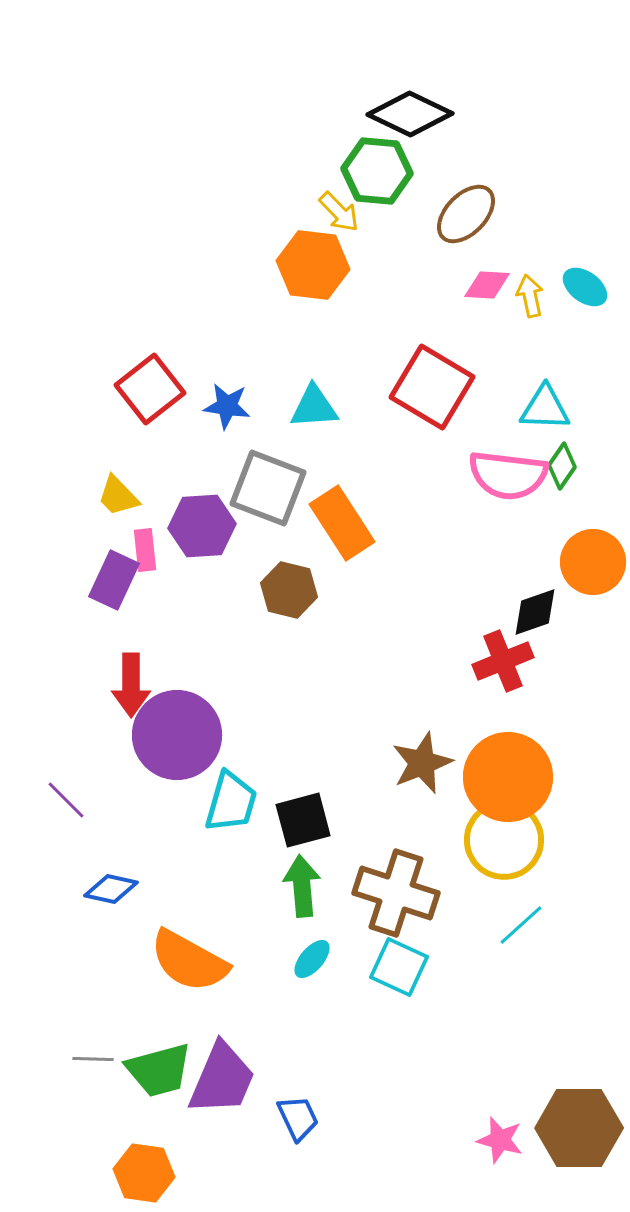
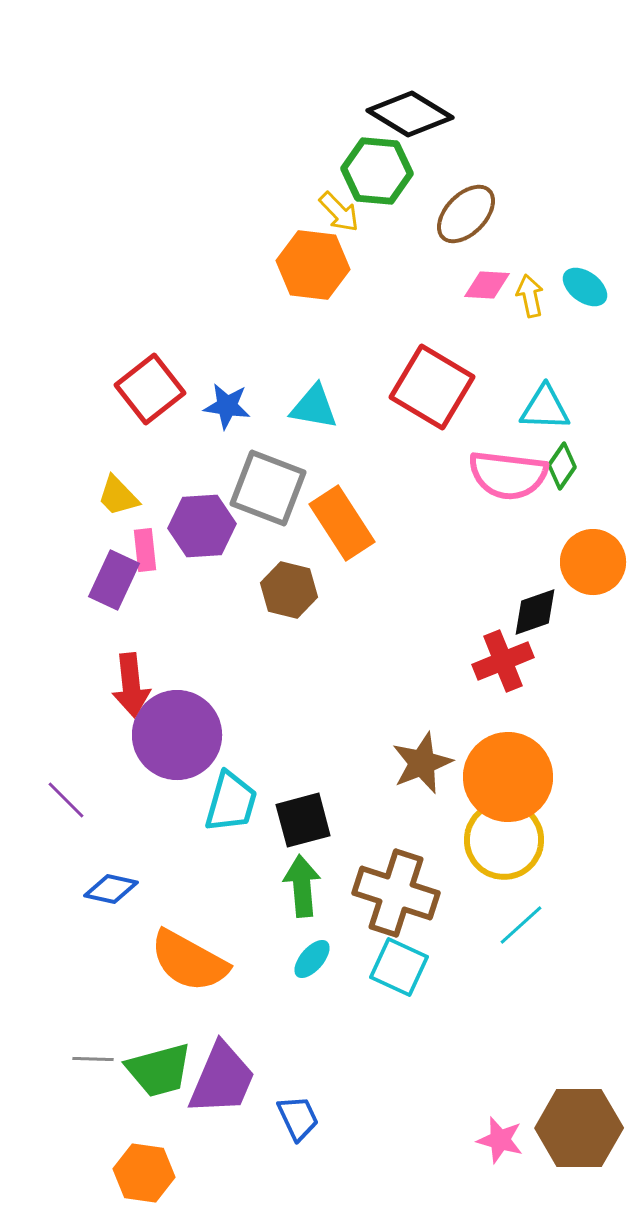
black diamond at (410, 114): rotated 6 degrees clockwise
cyan triangle at (314, 407): rotated 14 degrees clockwise
red arrow at (131, 685): rotated 6 degrees counterclockwise
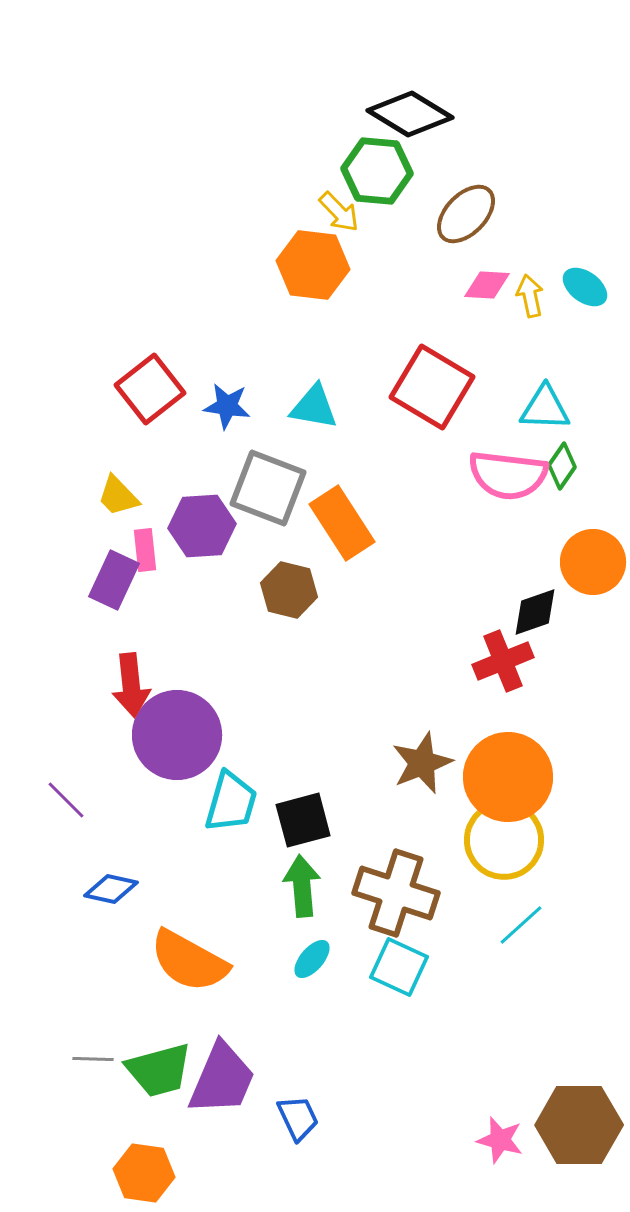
brown hexagon at (579, 1128): moved 3 px up
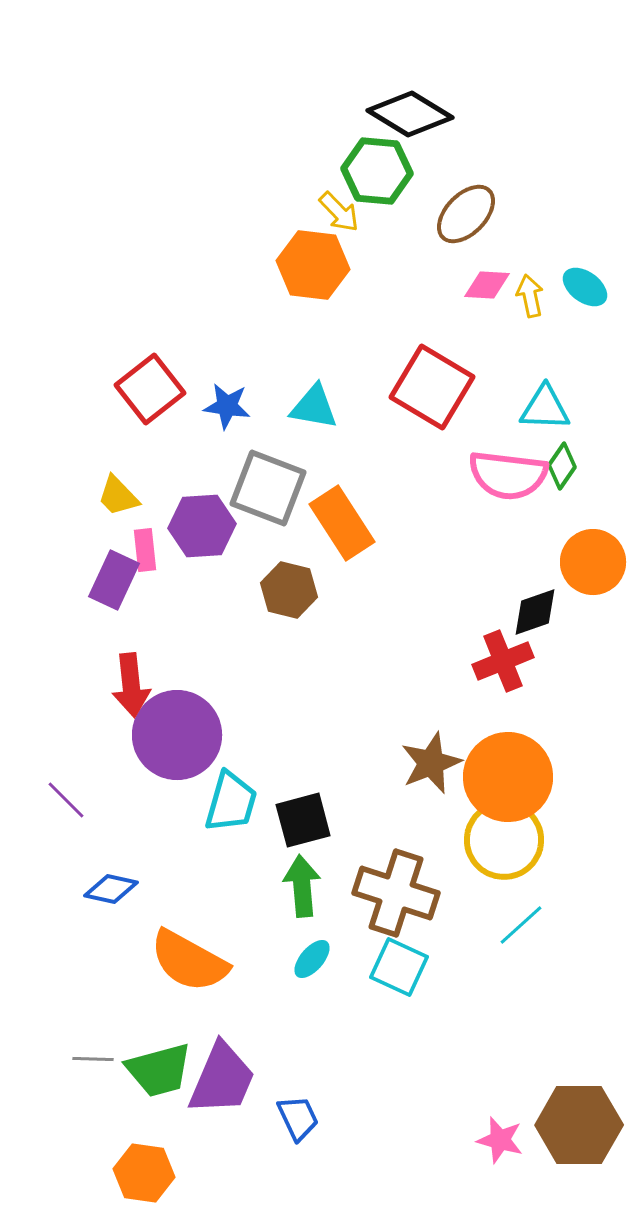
brown star at (422, 763): moved 9 px right
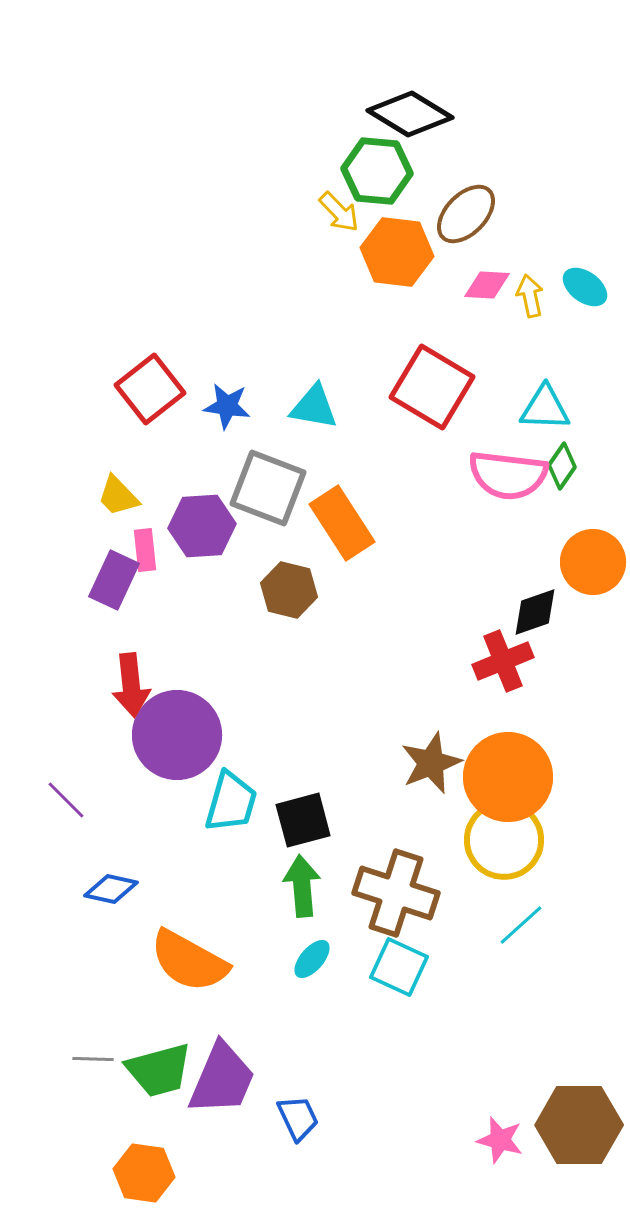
orange hexagon at (313, 265): moved 84 px right, 13 px up
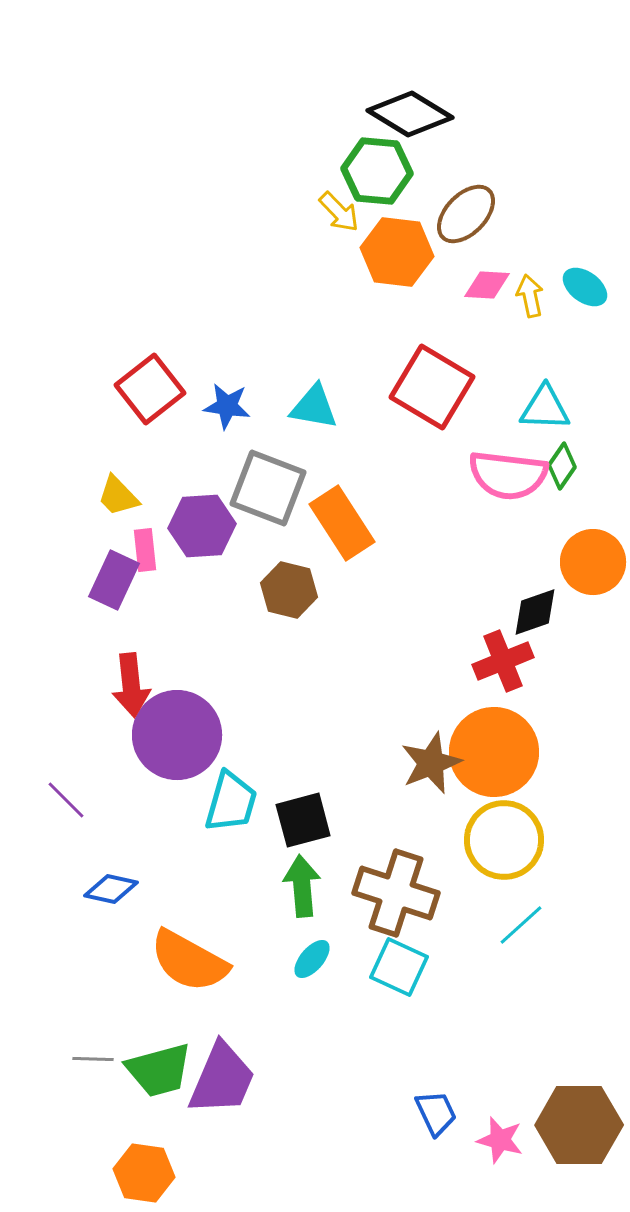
orange circle at (508, 777): moved 14 px left, 25 px up
blue trapezoid at (298, 1118): moved 138 px right, 5 px up
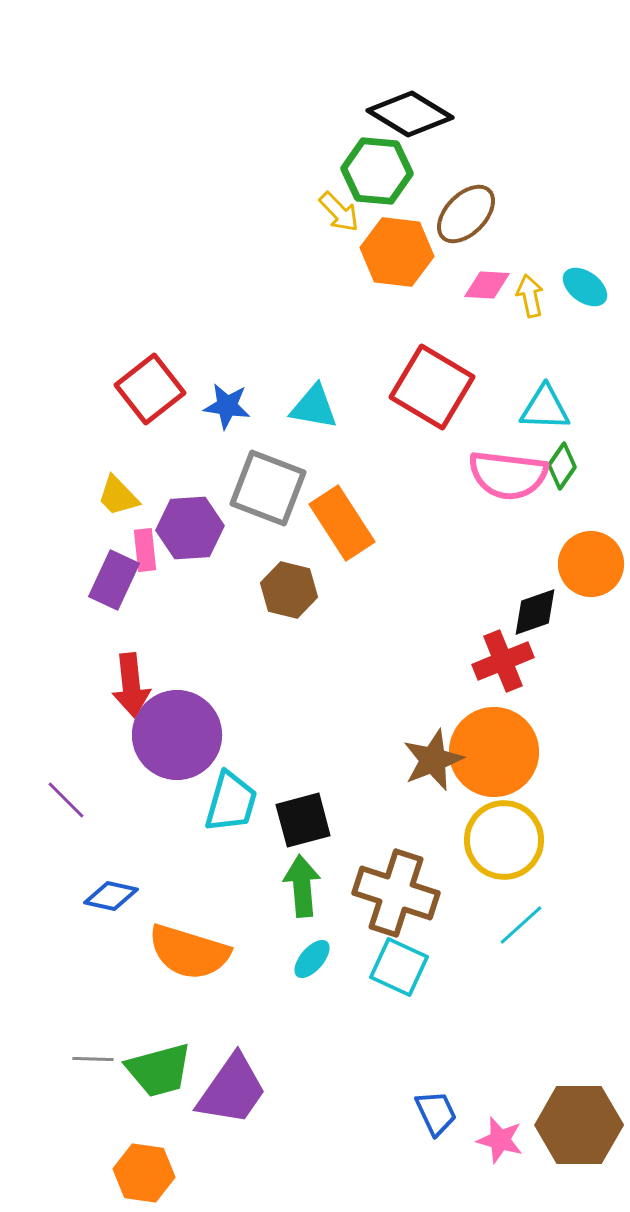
purple hexagon at (202, 526): moved 12 px left, 2 px down
orange circle at (593, 562): moved 2 px left, 2 px down
brown star at (431, 763): moved 2 px right, 3 px up
blue diamond at (111, 889): moved 7 px down
orange semicircle at (189, 961): moved 9 px up; rotated 12 degrees counterclockwise
purple trapezoid at (222, 1079): moved 10 px right, 11 px down; rotated 12 degrees clockwise
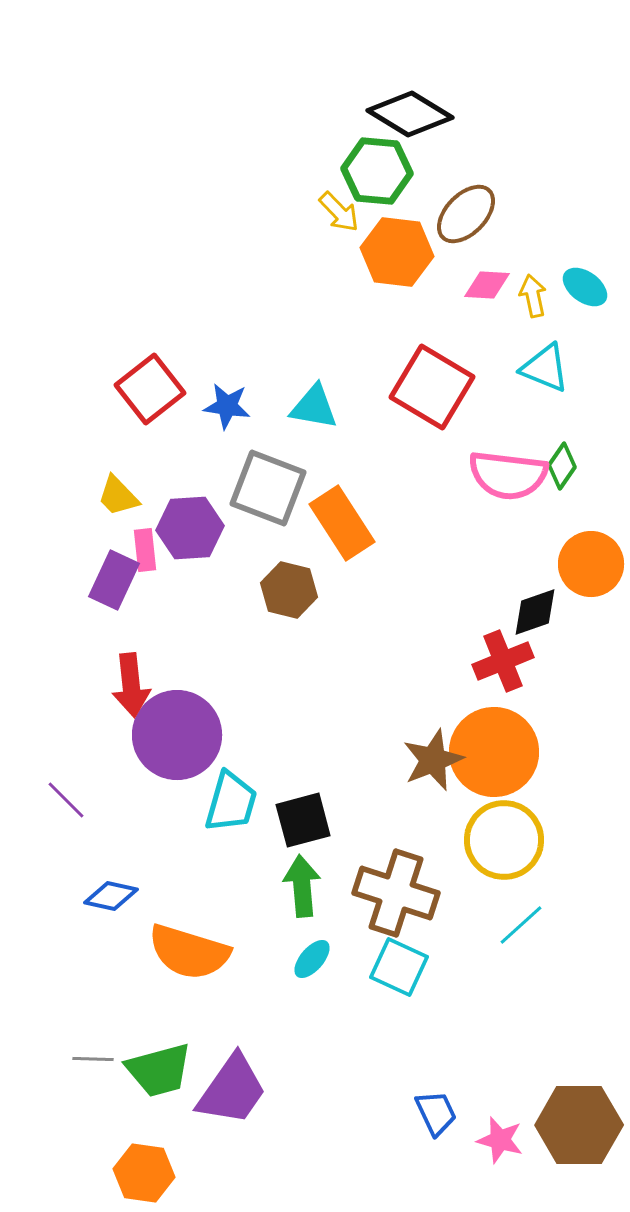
yellow arrow at (530, 296): moved 3 px right
cyan triangle at (545, 408): moved 40 px up; rotated 20 degrees clockwise
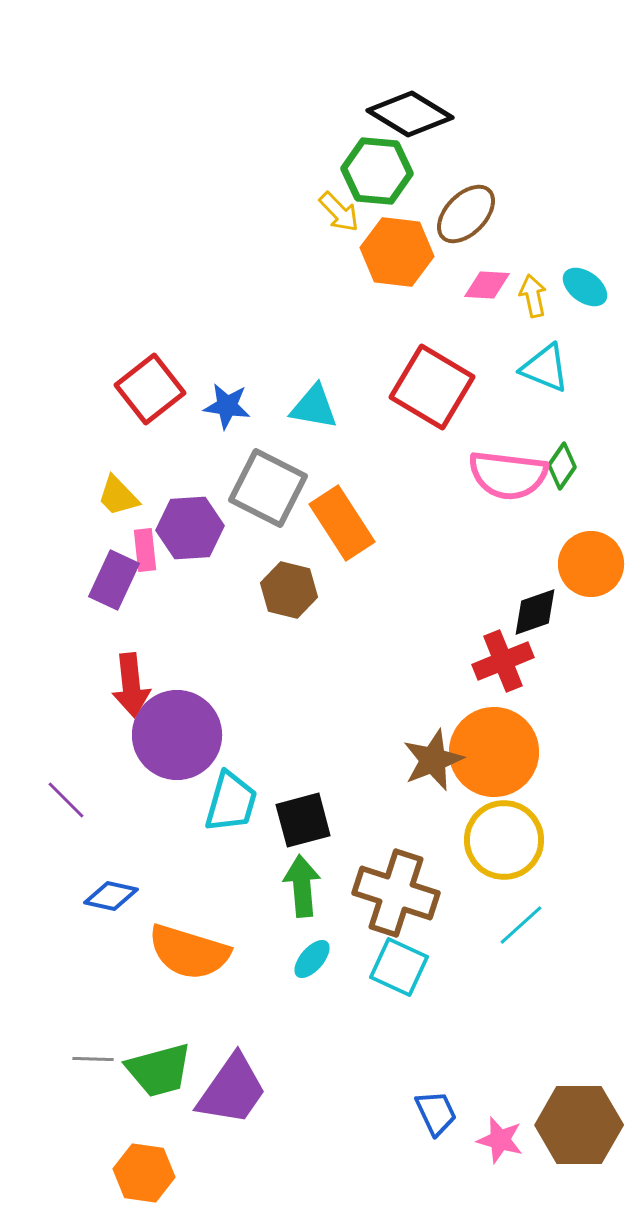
gray square at (268, 488): rotated 6 degrees clockwise
